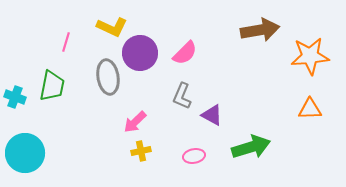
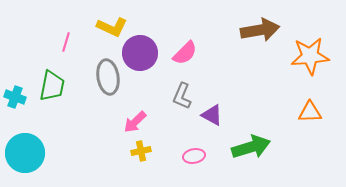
orange triangle: moved 3 px down
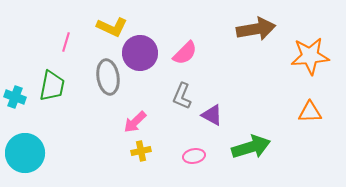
brown arrow: moved 4 px left, 1 px up
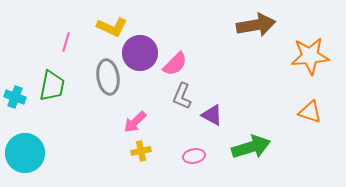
brown arrow: moved 4 px up
pink semicircle: moved 10 px left, 11 px down
orange triangle: rotated 20 degrees clockwise
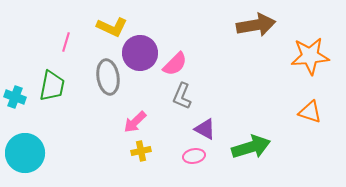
purple triangle: moved 7 px left, 14 px down
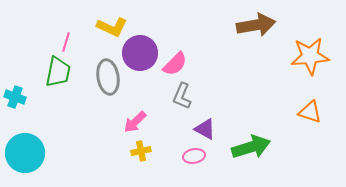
green trapezoid: moved 6 px right, 14 px up
